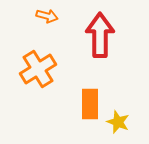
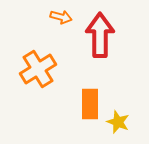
orange arrow: moved 14 px right, 1 px down
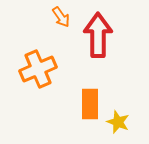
orange arrow: rotated 40 degrees clockwise
red arrow: moved 2 px left
orange cross: rotated 9 degrees clockwise
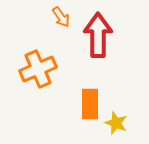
yellow star: moved 2 px left, 1 px down
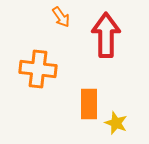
red arrow: moved 8 px right
orange cross: rotated 30 degrees clockwise
orange rectangle: moved 1 px left
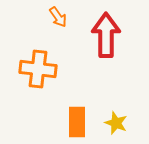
orange arrow: moved 3 px left
orange rectangle: moved 12 px left, 18 px down
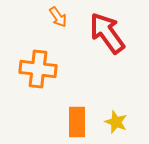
red arrow: moved 1 px right, 2 px up; rotated 36 degrees counterclockwise
yellow star: moved 1 px up
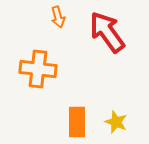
orange arrow: rotated 20 degrees clockwise
red arrow: moved 1 px up
